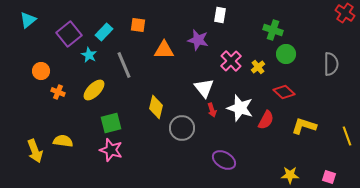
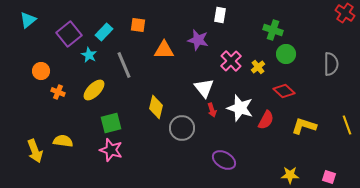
red diamond: moved 1 px up
yellow line: moved 11 px up
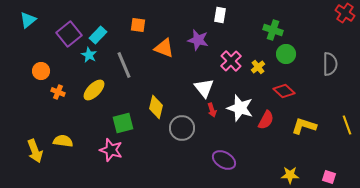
cyan rectangle: moved 6 px left, 3 px down
orange triangle: moved 2 px up; rotated 20 degrees clockwise
gray semicircle: moved 1 px left
green square: moved 12 px right
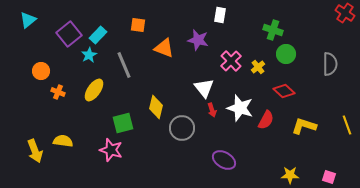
cyan star: rotated 14 degrees clockwise
yellow ellipse: rotated 10 degrees counterclockwise
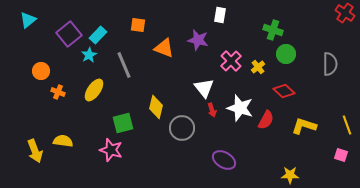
pink square: moved 12 px right, 22 px up
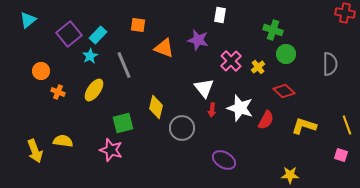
red cross: rotated 24 degrees counterclockwise
cyan star: moved 1 px right, 1 px down
red arrow: rotated 24 degrees clockwise
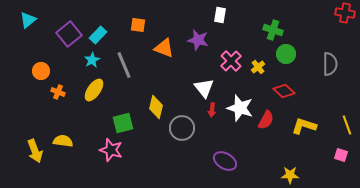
cyan star: moved 2 px right, 4 px down
purple ellipse: moved 1 px right, 1 px down
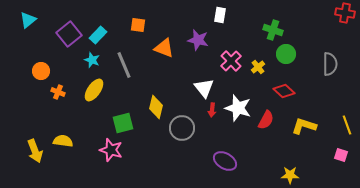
cyan star: rotated 21 degrees counterclockwise
white star: moved 2 px left
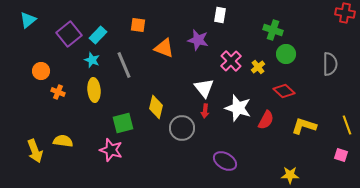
yellow ellipse: rotated 40 degrees counterclockwise
red arrow: moved 7 px left, 1 px down
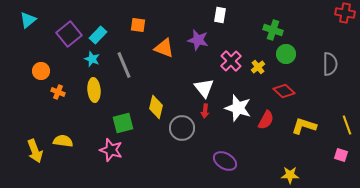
cyan star: moved 1 px up
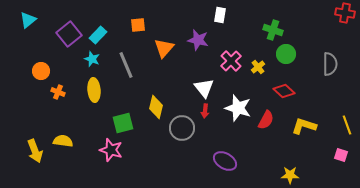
orange square: rotated 14 degrees counterclockwise
orange triangle: rotated 50 degrees clockwise
gray line: moved 2 px right
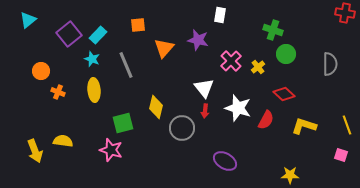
red diamond: moved 3 px down
